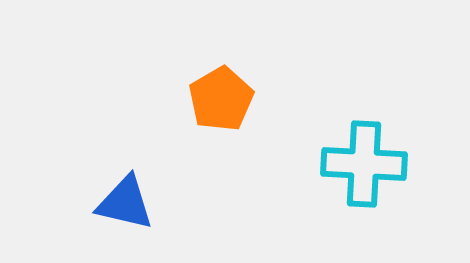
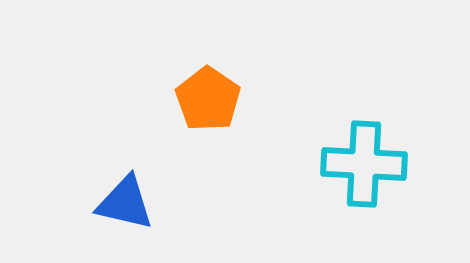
orange pentagon: moved 13 px left; rotated 8 degrees counterclockwise
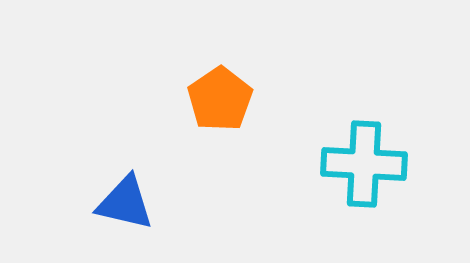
orange pentagon: moved 12 px right; rotated 4 degrees clockwise
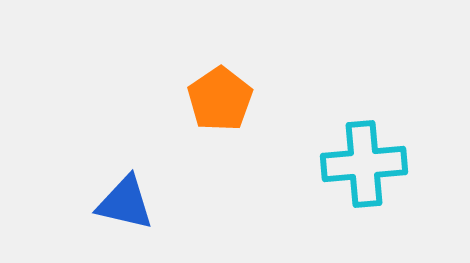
cyan cross: rotated 8 degrees counterclockwise
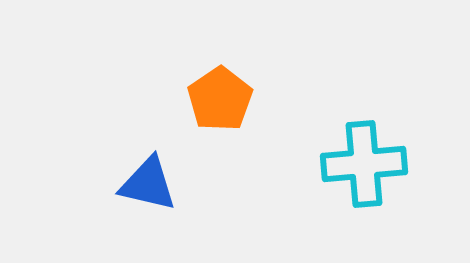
blue triangle: moved 23 px right, 19 px up
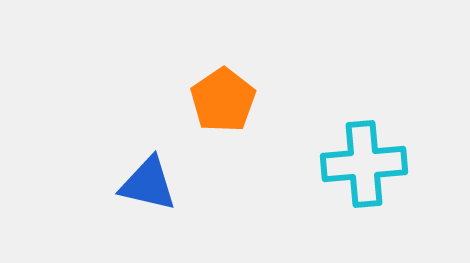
orange pentagon: moved 3 px right, 1 px down
